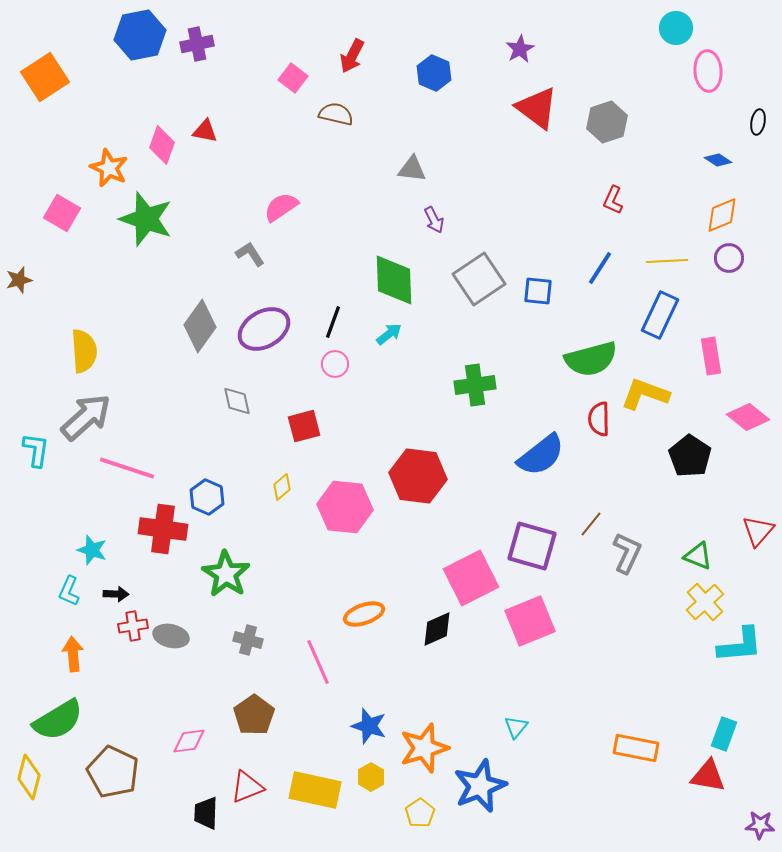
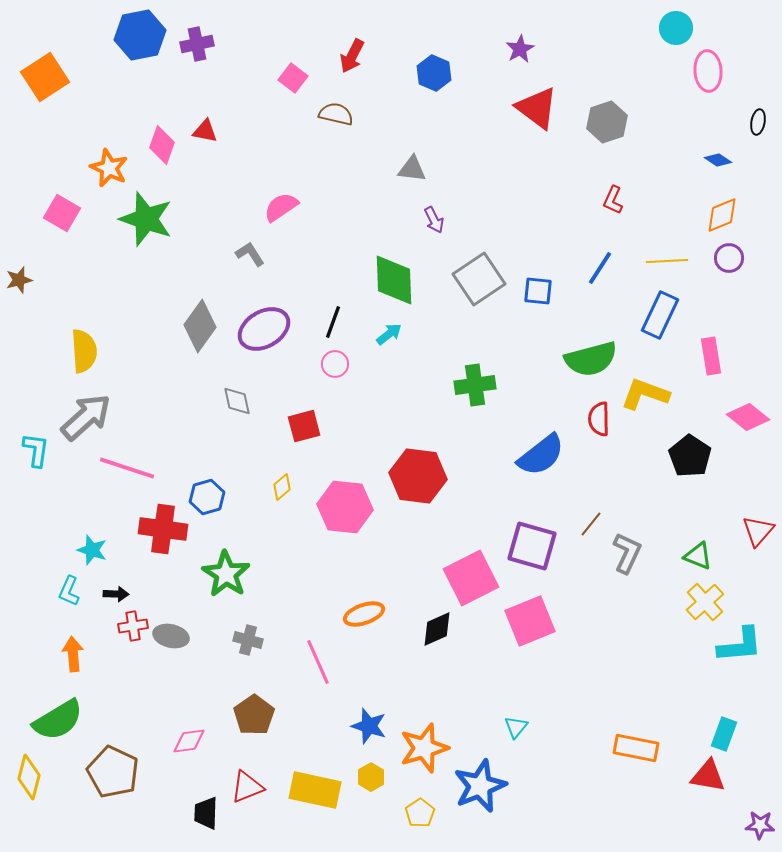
blue hexagon at (207, 497): rotated 20 degrees clockwise
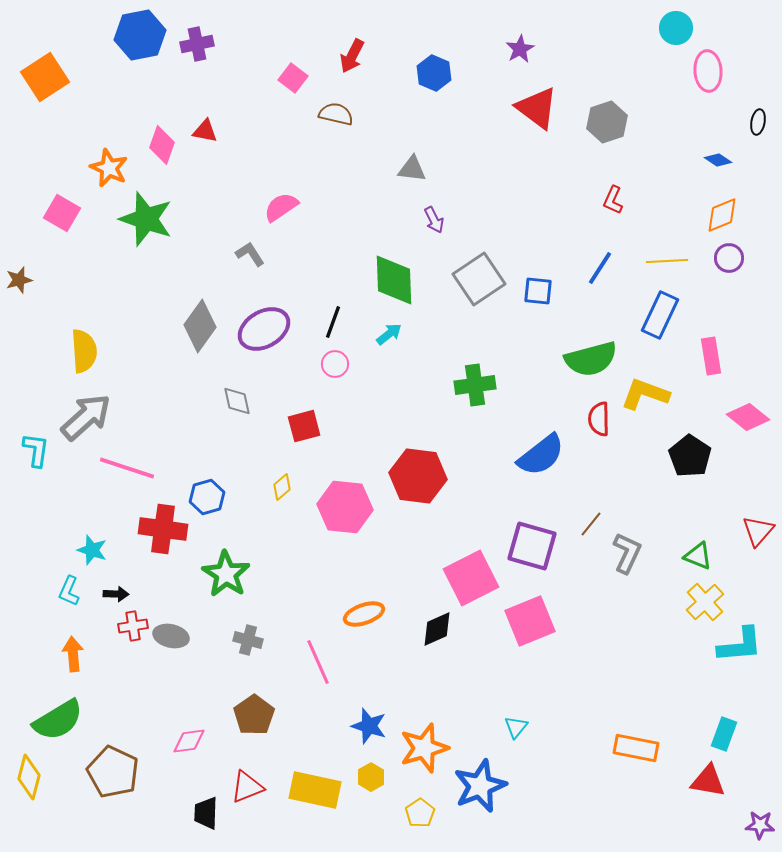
red triangle at (708, 776): moved 5 px down
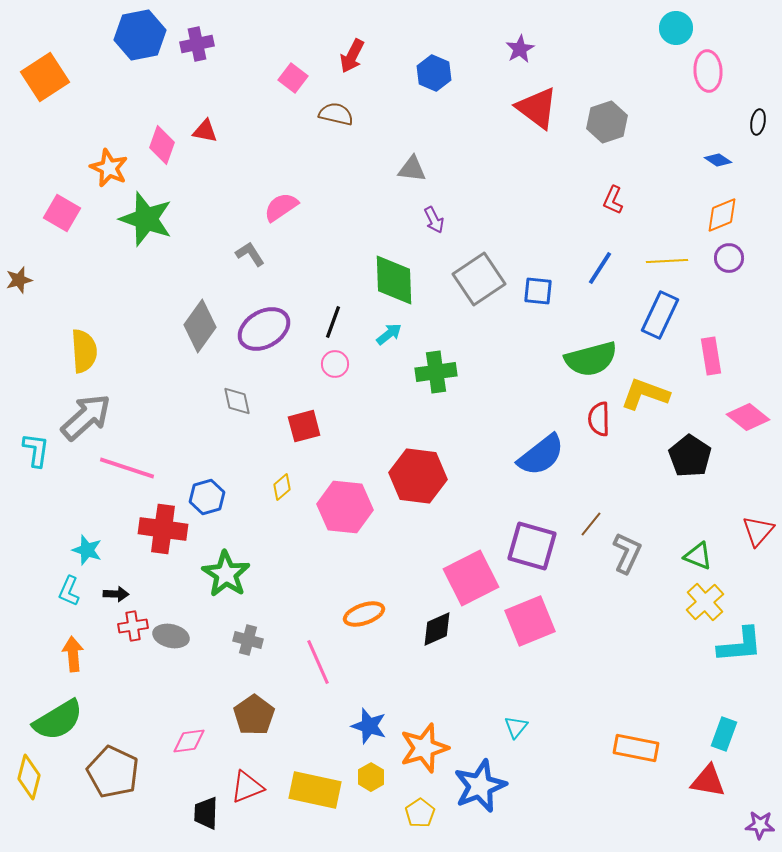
green cross at (475, 385): moved 39 px left, 13 px up
cyan star at (92, 550): moved 5 px left
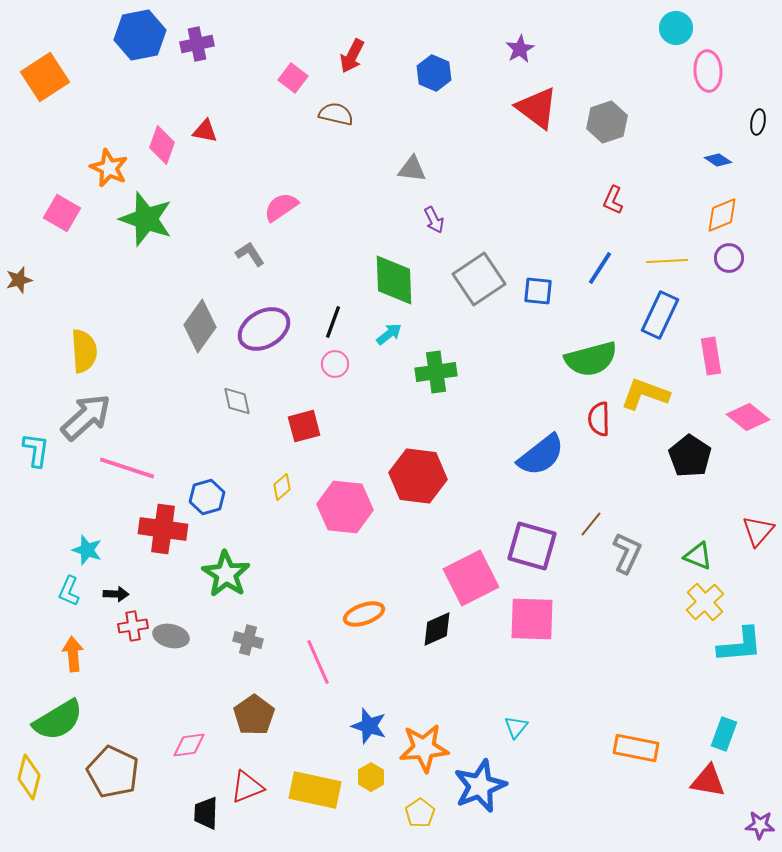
pink square at (530, 621): moved 2 px right, 2 px up; rotated 24 degrees clockwise
pink diamond at (189, 741): moved 4 px down
orange star at (424, 748): rotated 12 degrees clockwise
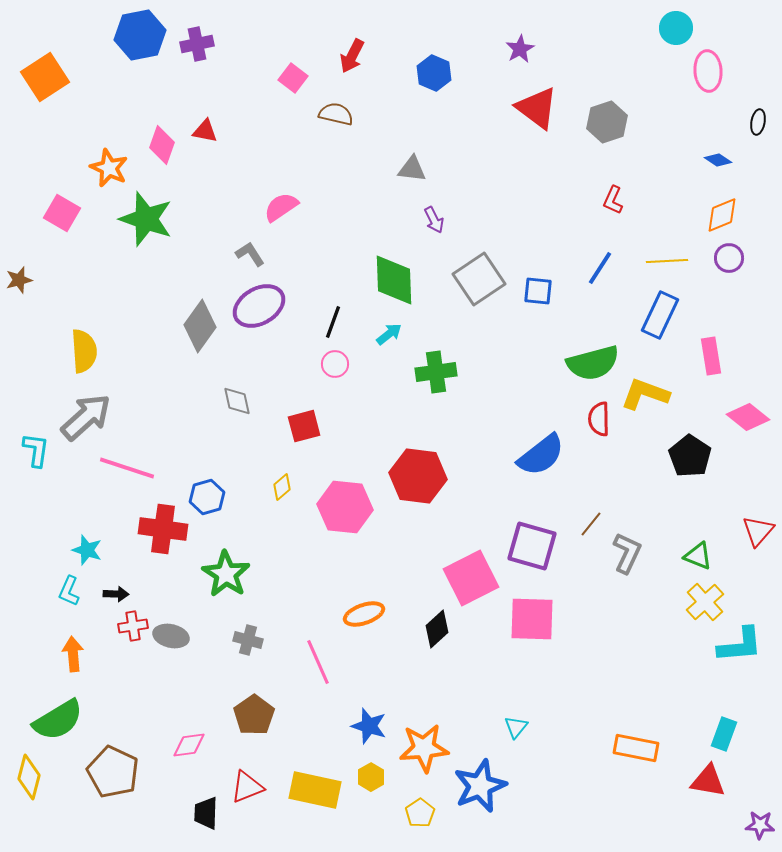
purple ellipse at (264, 329): moved 5 px left, 23 px up
green semicircle at (591, 359): moved 2 px right, 4 px down
black diamond at (437, 629): rotated 18 degrees counterclockwise
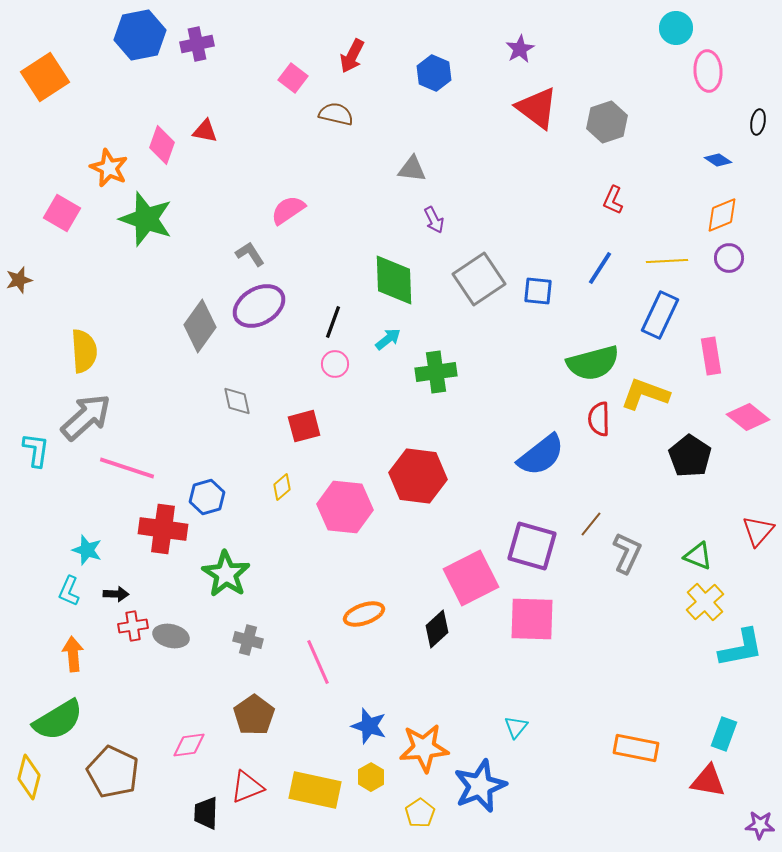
pink semicircle at (281, 207): moved 7 px right, 3 px down
cyan arrow at (389, 334): moved 1 px left, 5 px down
cyan L-shape at (740, 645): moved 1 px right, 3 px down; rotated 6 degrees counterclockwise
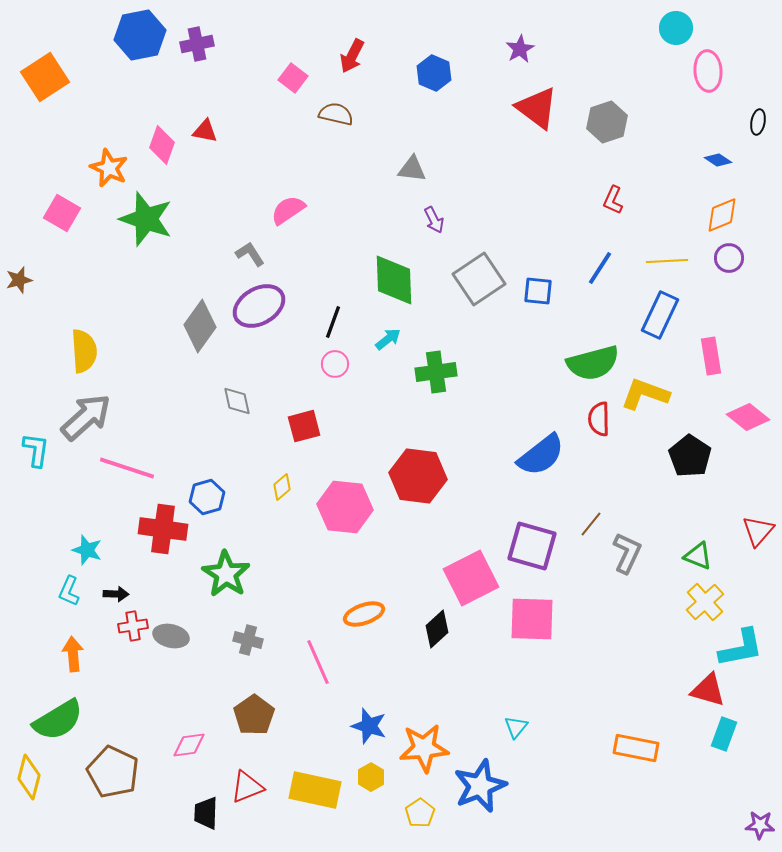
red triangle at (708, 781): moved 91 px up; rotated 6 degrees clockwise
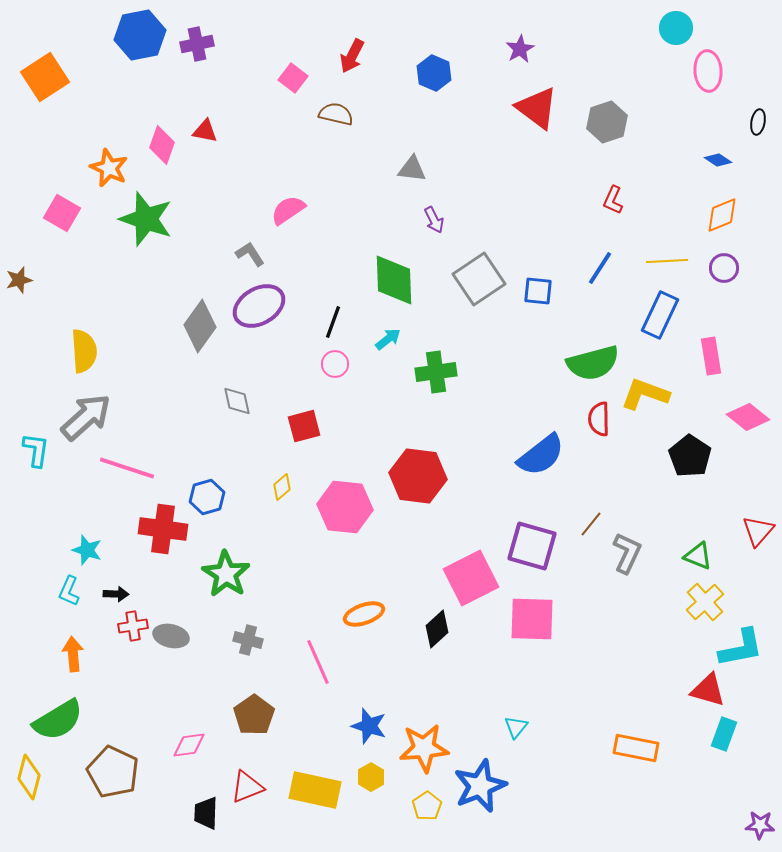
purple circle at (729, 258): moved 5 px left, 10 px down
yellow pentagon at (420, 813): moved 7 px right, 7 px up
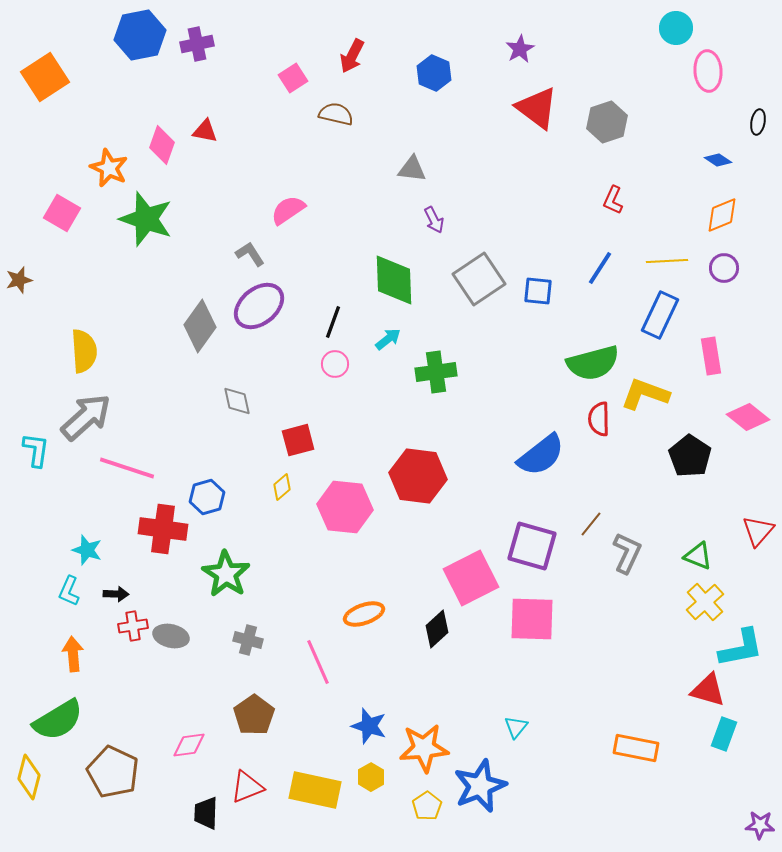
pink square at (293, 78): rotated 20 degrees clockwise
purple ellipse at (259, 306): rotated 9 degrees counterclockwise
red square at (304, 426): moved 6 px left, 14 px down
